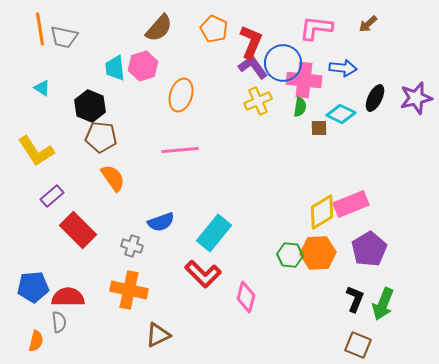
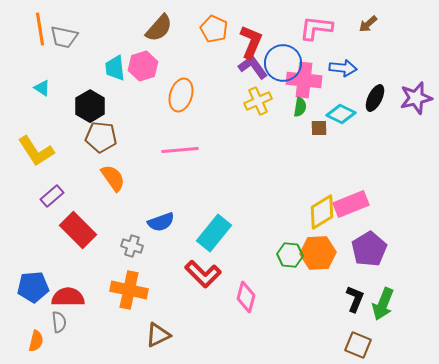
black hexagon at (90, 106): rotated 8 degrees clockwise
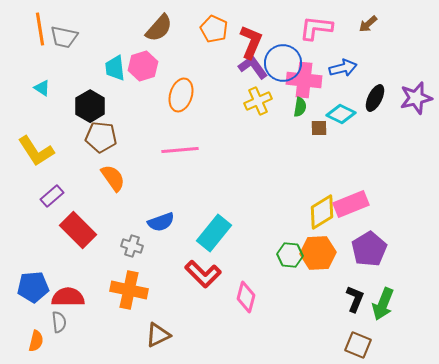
blue arrow at (343, 68): rotated 20 degrees counterclockwise
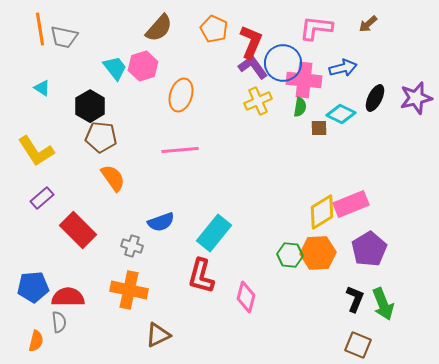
cyan trapezoid at (115, 68): rotated 148 degrees clockwise
purple rectangle at (52, 196): moved 10 px left, 2 px down
red L-shape at (203, 274): moved 2 px left, 2 px down; rotated 60 degrees clockwise
green arrow at (383, 304): rotated 44 degrees counterclockwise
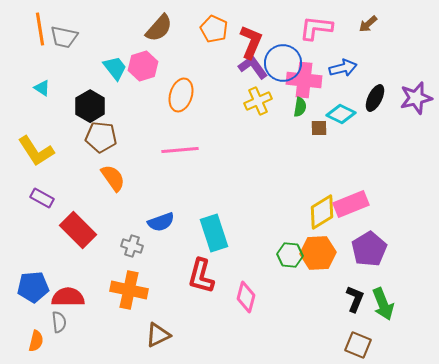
purple rectangle at (42, 198): rotated 70 degrees clockwise
cyan rectangle at (214, 233): rotated 57 degrees counterclockwise
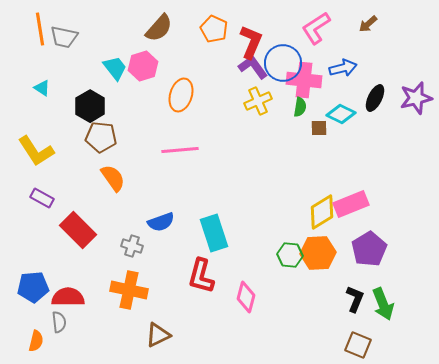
pink L-shape at (316, 28): rotated 40 degrees counterclockwise
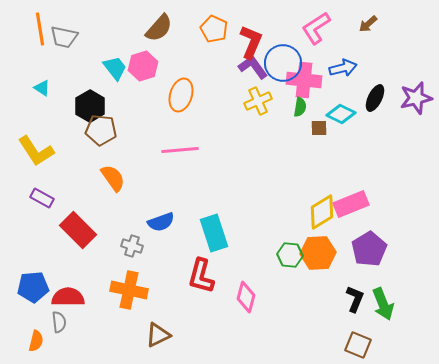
brown pentagon at (101, 137): moved 7 px up
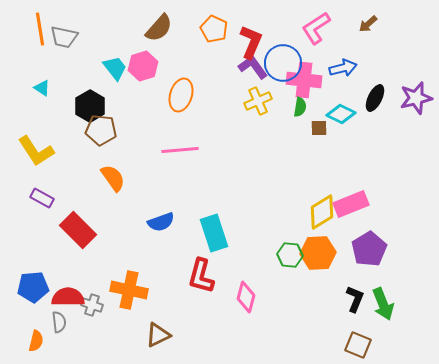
gray cross at (132, 246): moved 40 px left, 59 px down
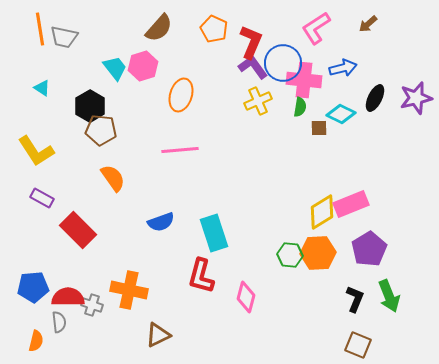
green arrow at (383, 304): moved 6 px right, 8 px up
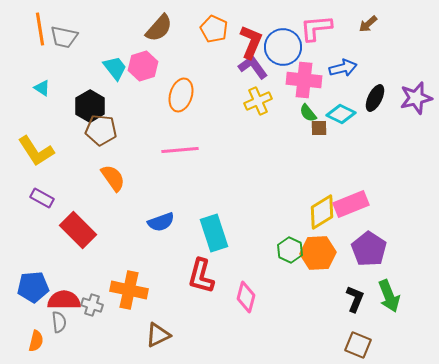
pink L-shape at (316, 28): rotated 28 degrees clockwise
blue circle at (283, 63): moved 16 px up
green semicircle at (300, 107): moved 8 px right, 6 px down; rotated 132 degrees clockwise
purple pentagon at (369, 249): rotated 8 degrees counterclockwise
green hexagon at (290, 255): moved 5 px up; rotated 20 degrees clockwise
red semicircle at (68, 297): moved 4 px left, 3 px down
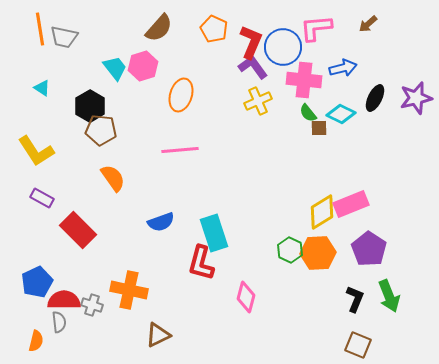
red L-shape at (201, 276): moved 13 px up
blue pentagon at (33, 287): moved 4 px right, 5 px up; rotated 20 degrees counterclockwise
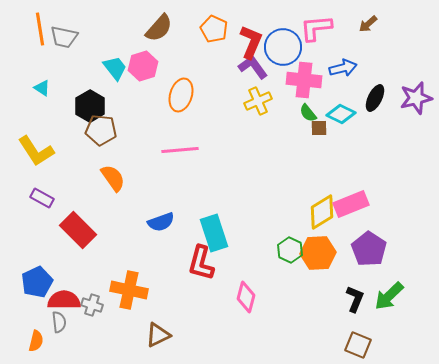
green arrow at (389, 296): rotated 68 degrees clockwise
